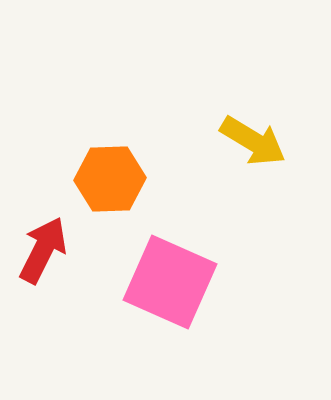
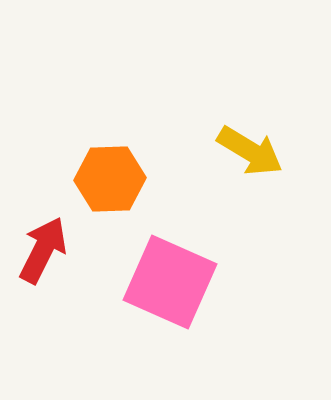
yellow arrow: moved 3 px left, 10 px down
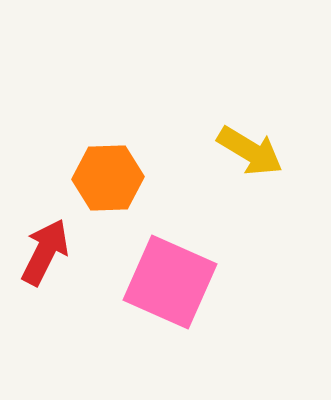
orange hexagon: moved 2 px left, 1 px up
red arrow: moved 2 px right, 2 px down
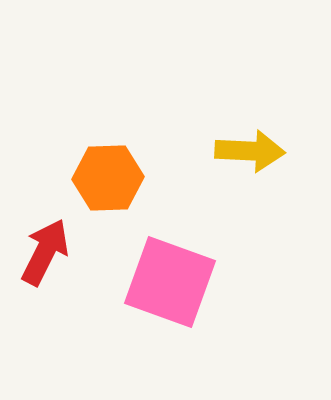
yellow arrow: rotated 28 degrees counterclockwise
pink square: rotated 4 degrees counterclockwise
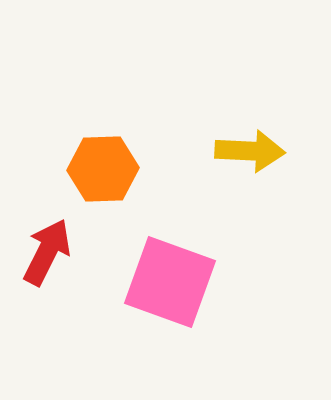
orange hexagon: moved 5 px left, 9 px up
red arrow: moved 2 px right
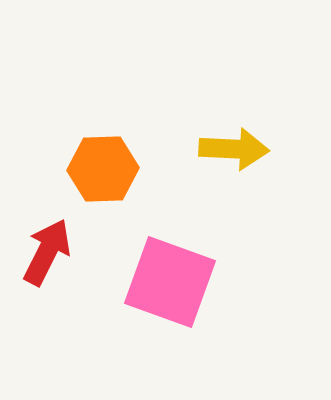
yellow arrow: moved 16 px left, 2 px up
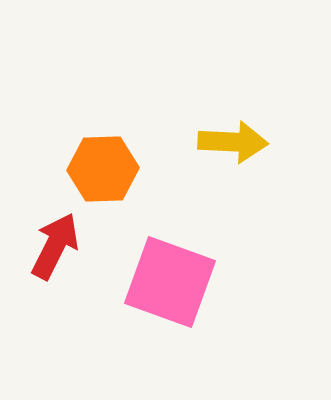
yellow arrow: moved 1 px left, 7 px up
red arrow: moved 8 px right, 6 px up
